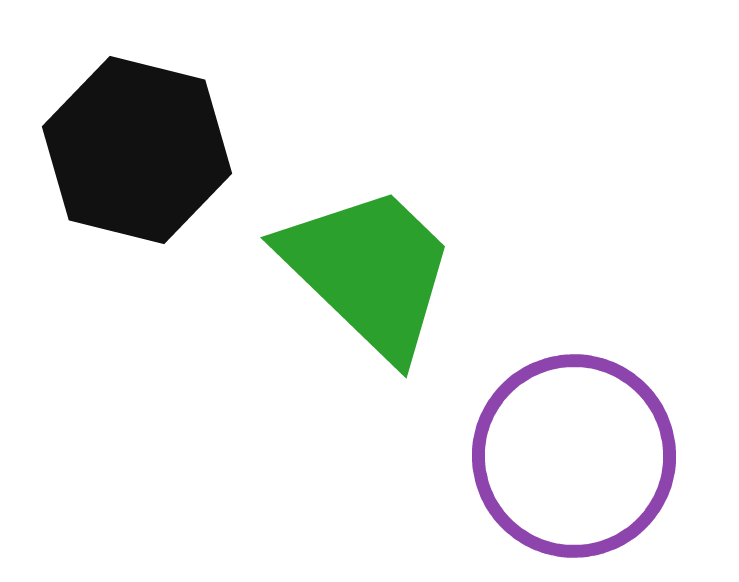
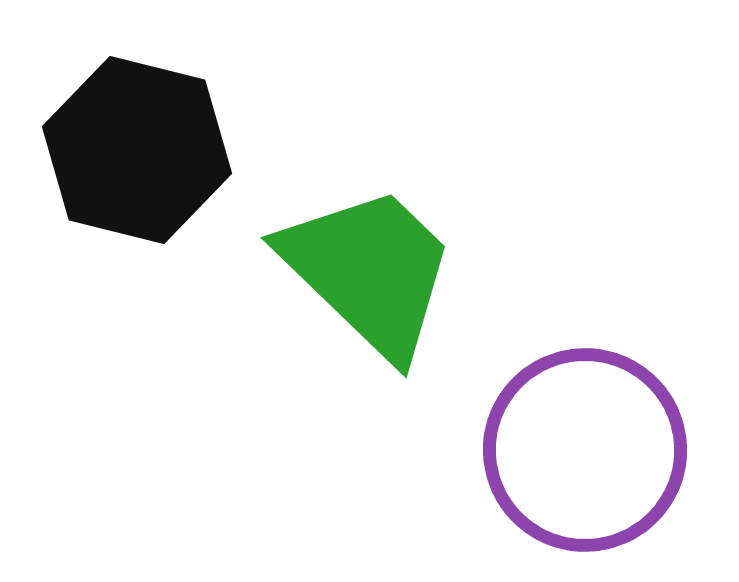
purple circle: moved 11 px right, 6 px up
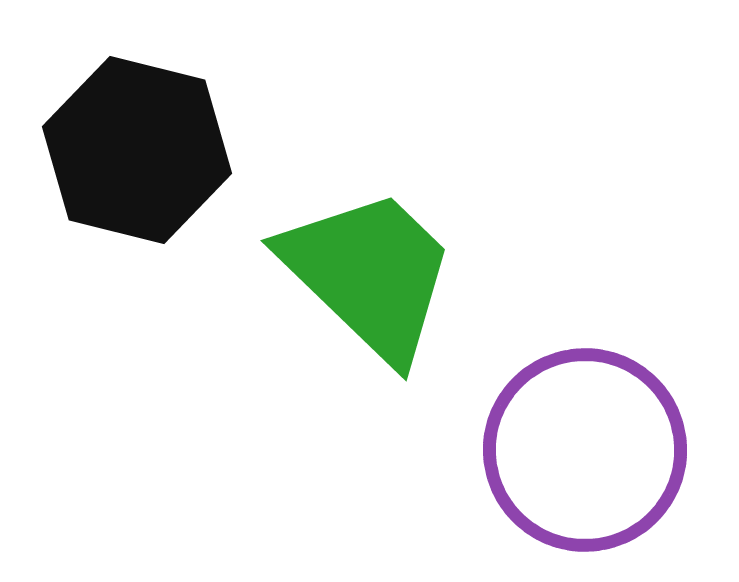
green trapezoid: moved 3 px down
